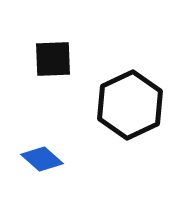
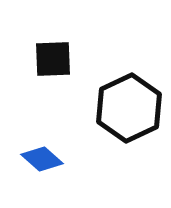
black hexagon: moved 1 px left, 3 px down
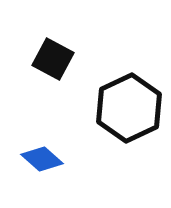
black square: rotated 30 degrees clockwise
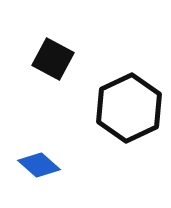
blue diamond: moved 3 px left, 6 px down
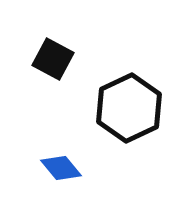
blue diamond: moved 22 px right, 3 px down; rotated 9 degrees clockwise
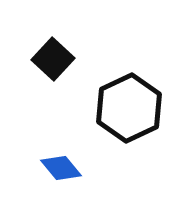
black square: rotated 15 degrees clockwise
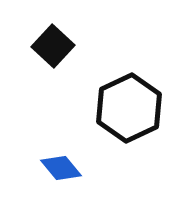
black square: moved 13 px up
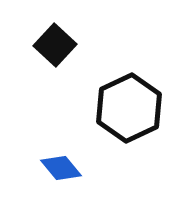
black square: moved 2 px right, 1 px up
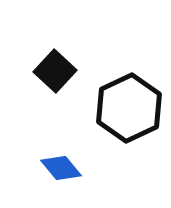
black square: moved 26 px down
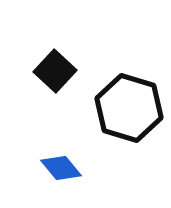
black hexagon: rotated 18 degrees counterclockwise
